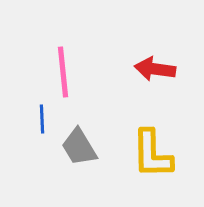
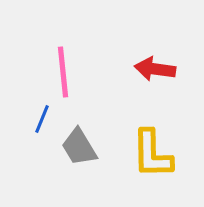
blue line: rotated 24 degrees clockwise
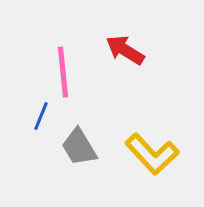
red arrow: moved 30 px left, 19 px up; rotated 24 degrees clockwise
blue line: moved 1 px left, 3 px up
yellow L-shape: rotated 42 degrees counterclockwise
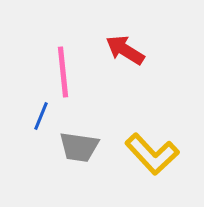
gray trapezoid: rotated 51 degrees counterclockwise
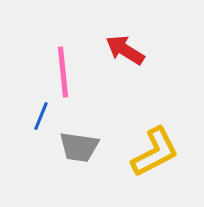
yellow L-shape: moved 3 px right, 2 px up; rotated 74 degrees counterclockwise
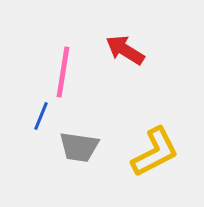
pink line: rotated 15 degrees clockwise
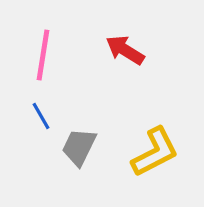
pink line: moved 20 px left, 17 px up
blue line: rotated 52 degrees counterclockwise
gray trapezoid: rotated 108 degrees clockwise
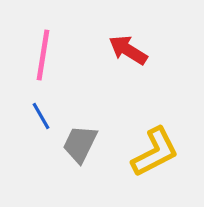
red arrow: moved 3 px right
gray trapezoid: moved 1 px right, 3 px up
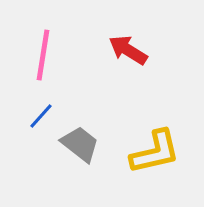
blue line: rotated 72 degrees clockwise
gray trapezoid: rotated 102 degrees clockwise
yellow L-shape: rotated 14 degrees clockwise
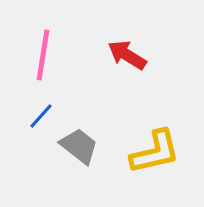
red arrow: moved 1 px left, 5 px down
gray trapezoid: moved 1 px left, 2 px down
